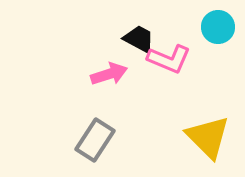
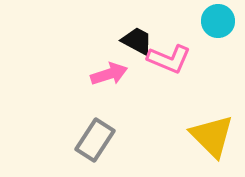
cyan circle: moved 6 px up
black trapezoid: moved 2 px left, 2 px down
yellow triangle: moved 4 px right, 1 px up
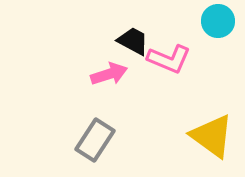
black trapezoid: moved 4 px left
yellow triangle: rotated 9 degrees counterclockwise
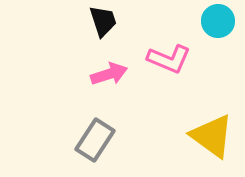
black trapezoid: moved 30 px left, 20 px up; rotated 44 degrees clockwise
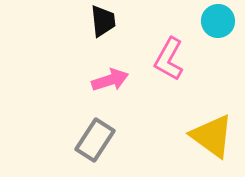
black trapezoid: rotated 12 degrees clockwise
pink L-shape: rotated 96 degrees clockwise
pink arrow: moved 1 px right, 6 px down
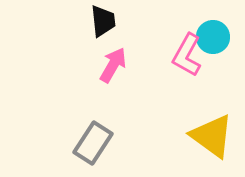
cyan circle: moved 5 px left, 16 px down
pink L-shape: moved 18 px right, 4 px up
pink arrow: moved 3 px right, 15 px up; rotated 42 degrees counterclockwise
gray rectangle: moved 2 px left, 3 px down
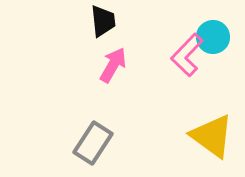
pink L-shape: rotated 15 degrees clockwise
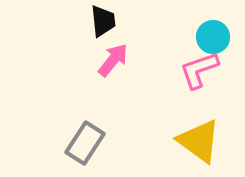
pink L-shape: moved 12 px right, 15 px down; rotated 27 degrees clockwise
pink arrow: moved 5 px up; rotated 9 degrees clockwise
yellow triangle: moved 13 px left, 5 px down
gray rectangle: moved 8 px left
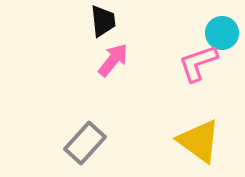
cyan circle: moved 9 px right, 4 px up
pink L-shape: moved 1 px left, 7 px up
gray rectangle: rotated 9 degrees clockwise
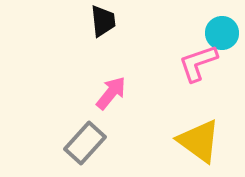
pink arrow: moved 2 px left, 33 px down
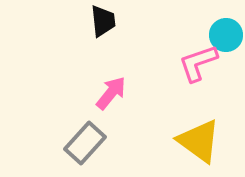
cyan circle: moved 4 px right, 2 px down
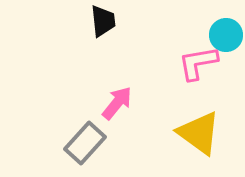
pink L-shape: rotated 9 degrees clockwise
pink arrow: moved 6 px right, 10 px down
yellow triangle: moved 8 px up
